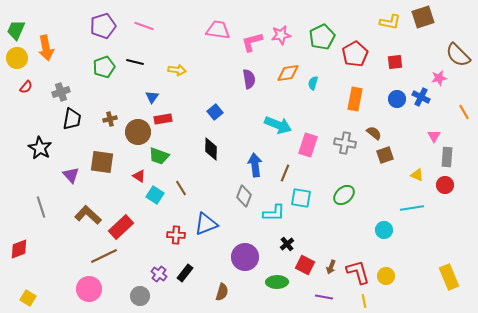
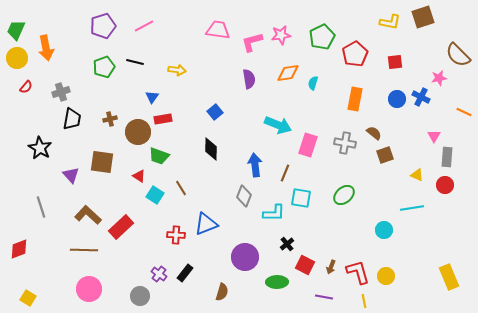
pink line at (144, 26): rotated 48 degrees counterclockwise
orange line at (464, 112): rotated 35 degrees counterclockwise
brown line at (104, 256): moved 20 px left, 6 px up; rotated 28 degrees clockwise
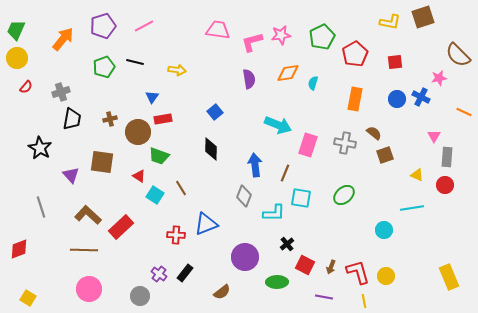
orange arrow at (46, 48): moved 17 px right, 9 px up; rotated 130 degrees counterclockwise
brown semicircle at (222, 292): rotated 36 degrees clockwise
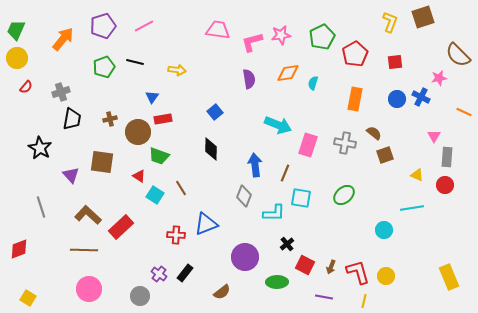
yellow L-shape at (390, 22): rotated 80 degrees counterclockwise
yellow line at (364, 301): rotated 24 degrees clockwise
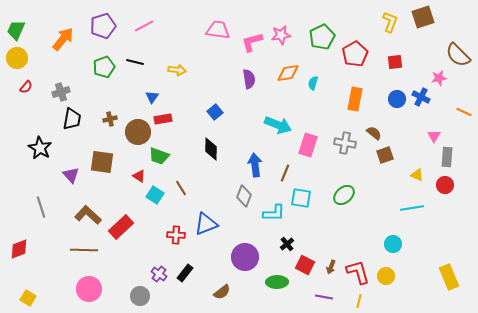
cyan circle at (384, 230): moved 9 px right, 14 px down
yellow line at (364, 301): moved 5 px left
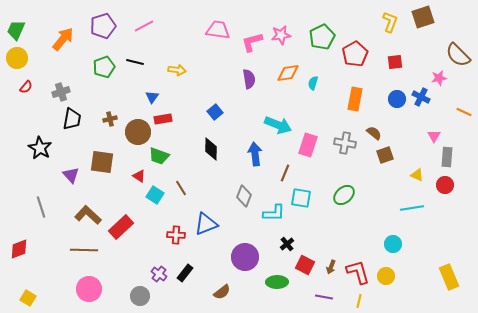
blue arrow at (255, 165): moved 11 px up
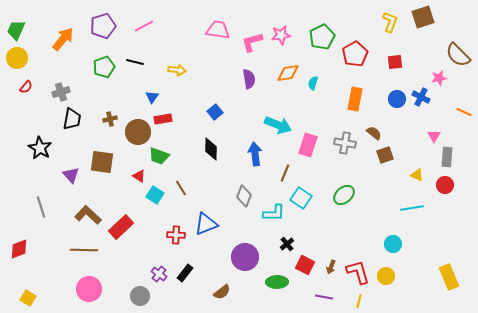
cyan square at (301, 198): rotated 25 degrees clockwise
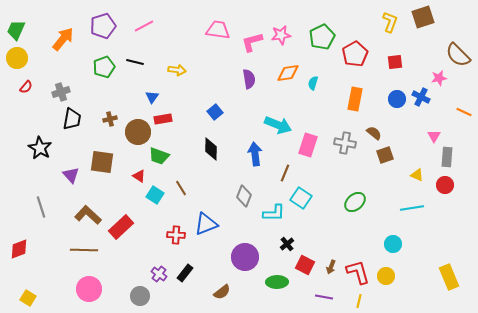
green ellipse at (344, 195): moved 11 px right, 7 px down
